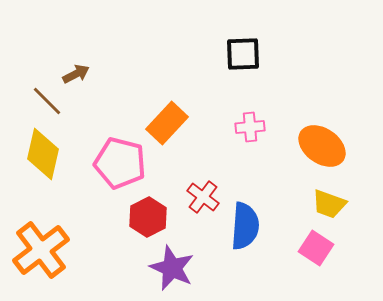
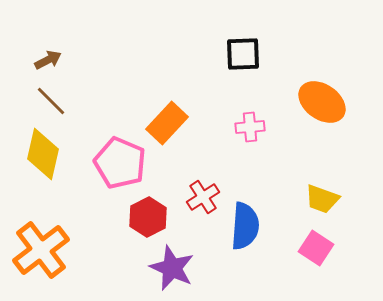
brown arrow: moved 28 px left, 14 px up
brown line: moved 4 px right
orange ellipse: moved 44 px up
pink pentagon: rotated 9 degrees clockwise
red cross: rotated 20 degrees clockwise
yellow trapezoid: moved 7 px left, 5 px up
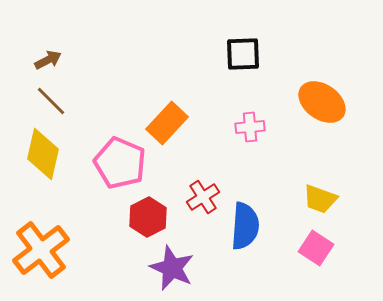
yellow trapezoid: moved 2 px left
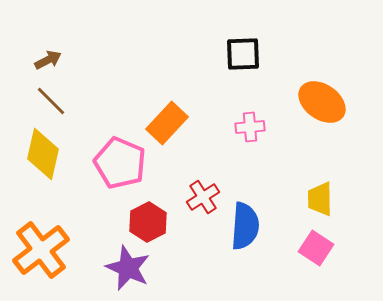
yellow trapezoid: rotated 69 degrees clockwise
red hexagon: moved 5 px down
purple star: moved 44 px left
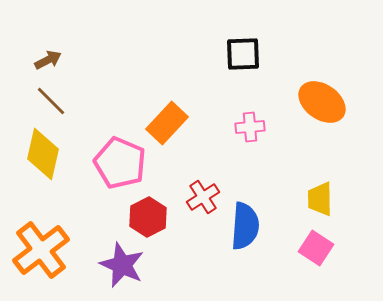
red hexagon: moved 5 px up
purple star: moved 6 px left, 3 px up
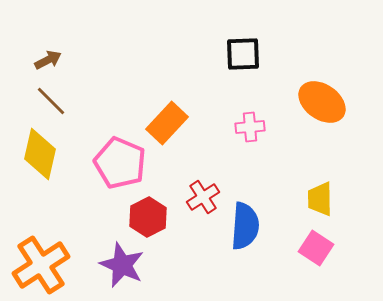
yellow diamond: moved 3 px left
orange cross: moved 15 px down; rotated 4 degrees clockwise
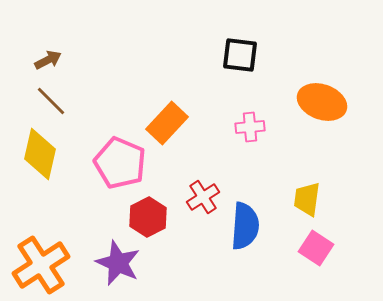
black square: moved 3 px left, 1 px down; rotated 9 degrees clockwise
orange ellipse: rotated 15 degrees counterclockwise
yellow trapezoid: moved 13 px left; rotated 9 degrees clockwise
purple star: moved 4 px left, 2 px up
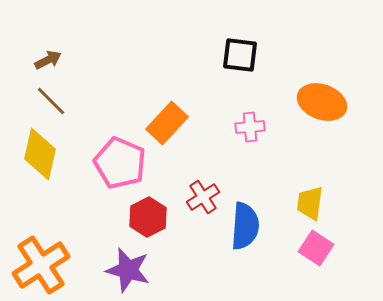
yellow trapezoid: moved 3 px right, 4 px down
purple star: moved 10 px right, 7 px down; rotated 9 degrees counterclockwise
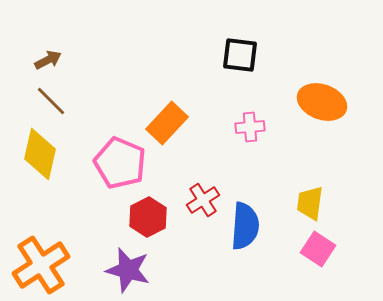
red cross: moved 3 px down
pink square: moved 2 px right, 1 px down
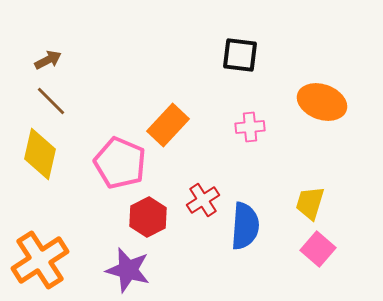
orange rectangle: moved 1 px right, 2 px down
yellow trapezoid: rotated 9 degrees clockwise
pink square: rotated 8 degrees clockwise
orange cross: moved 1 px left, 5 px up
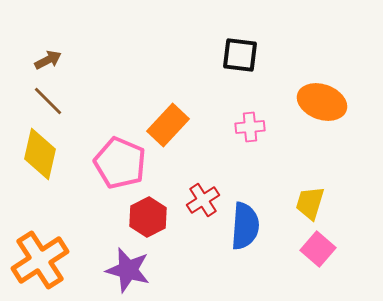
brown line: moved 3 px left
